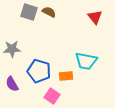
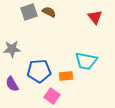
gray square: rotated 36 degrees counterclockwise
blue pentagon: rotated 20 degrees counterclockwise
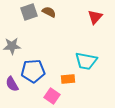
red triangle: rotated 21 degrees clockwise
gray star: moved 3 px up
blue pentagon: moved 6 px left
orange rectangle: moved 2 px right, 3 px down
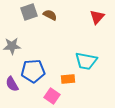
brown semicircle: moved 1 px right, 3 px down
red triangle: moved 2 px right
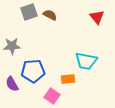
red triangle: rotated 21 degrees counterclockwise
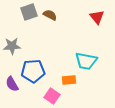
orange rectangle: moved 1 px right, 1 px down
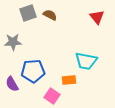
gray square: moved 1 px left, 1 px down
gray star: moved 1 px right, 4 px up
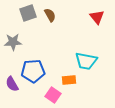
brown semicircle: rotated 32 degrees clockwise
pink square: moved 1 px right, 1 px up
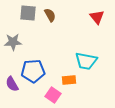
gray square: rotated 24 degrees clockwise
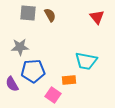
gray star: moved 7 px right, 5 px down
